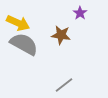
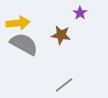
yellow arrow: rotated 30 degrees counterclockwise
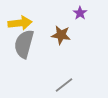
yellow arrow: moved 2 px right
gray semicircle: rotated 104 degrees counterclockwise
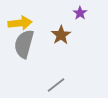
brown star: rotated 30 degrees clockwise
gray line: moved 8 px left
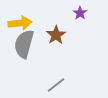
brown star: moved 5 px left
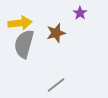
brown star: moved 2 px up; rotated 18 degrees clockwise
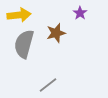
yellow arrow: moved 1 px left, 8 px up
gray line: moved 8 px left
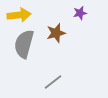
purple star: rotated 24 degrees clockwise
gray line: moved 5 px right, 3 px up
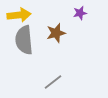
gray semicircle: moved 4 px up; rotated 20 degrees counterclockwise
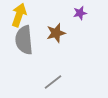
yellow arrow: rotated 65 degrees counterclockwise
